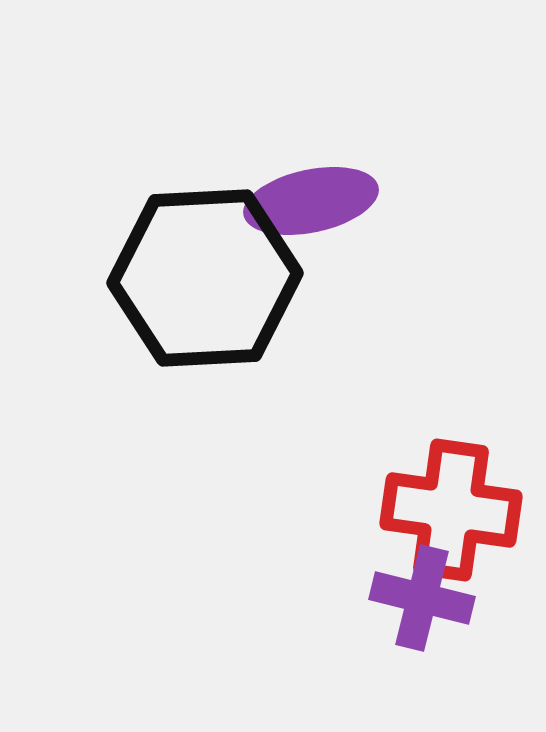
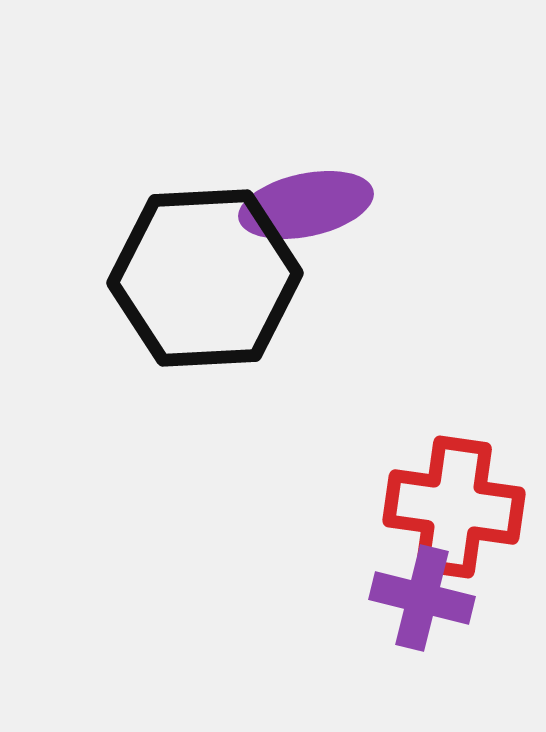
purple ellipse: moved 5 px left, 4 px down
red cross: moved 3 px right, 3 px up
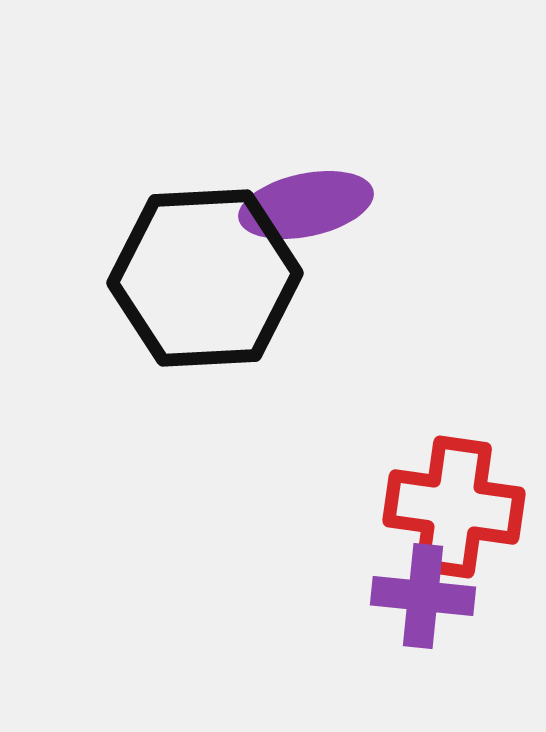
purple cross: moved 1 px right, 2 px up; rotated 8 degrees counterclockwise
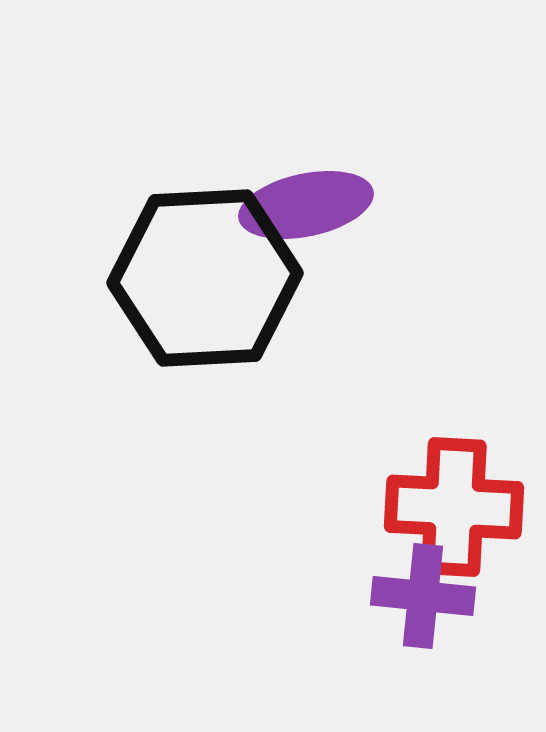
red cross: rotated 5 degrees counterclockwise
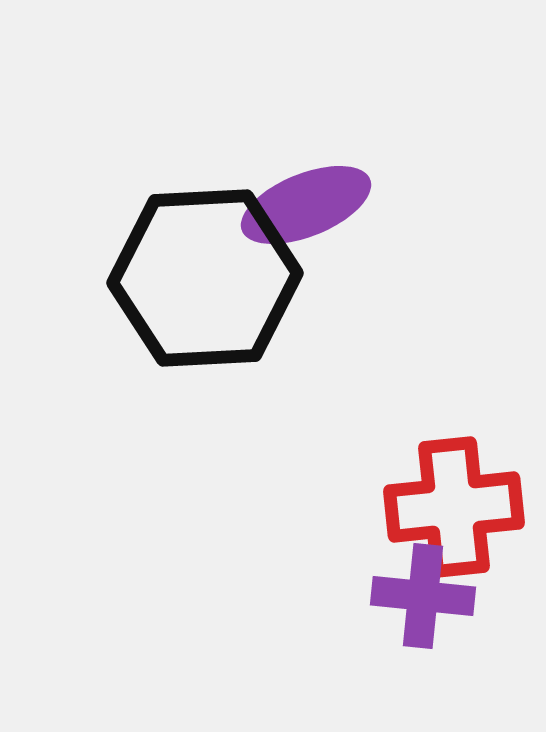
purple ellipse: rotated 10 degrees counterclockwise
red cross: rotated 9 degrees counterclockwise
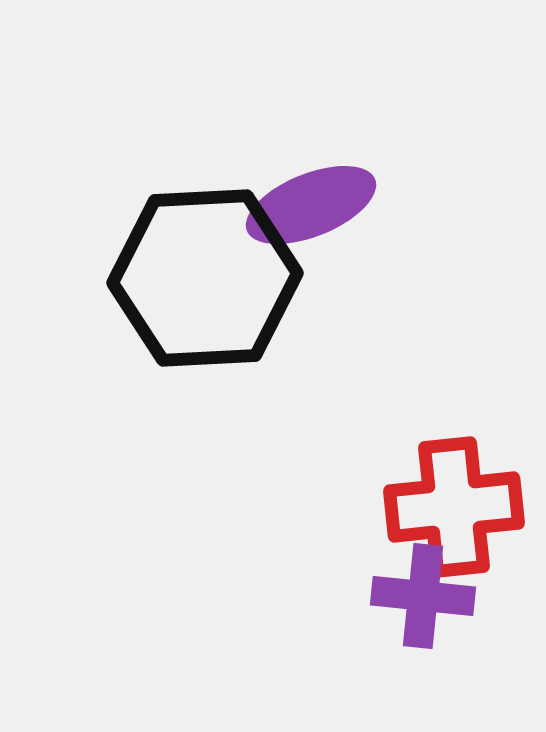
purple ellipse: moved 5 px right
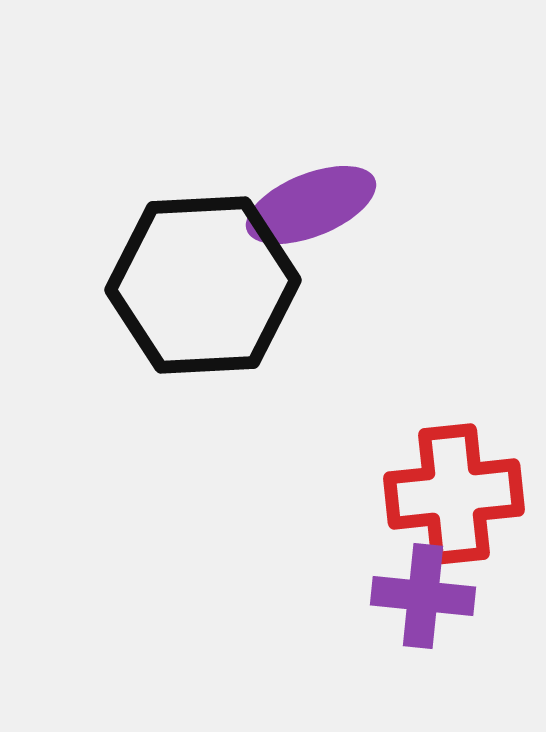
black hexagon: moved 2 px left, 7 px down
red cross: moved 13 px up
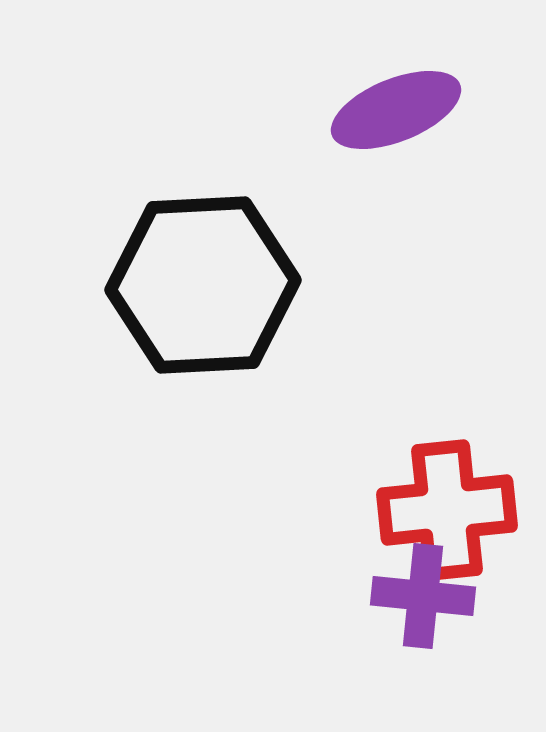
purple ellipse: moved 85 px right, 95 px up
red cross: moved 7 px left, 16 px down
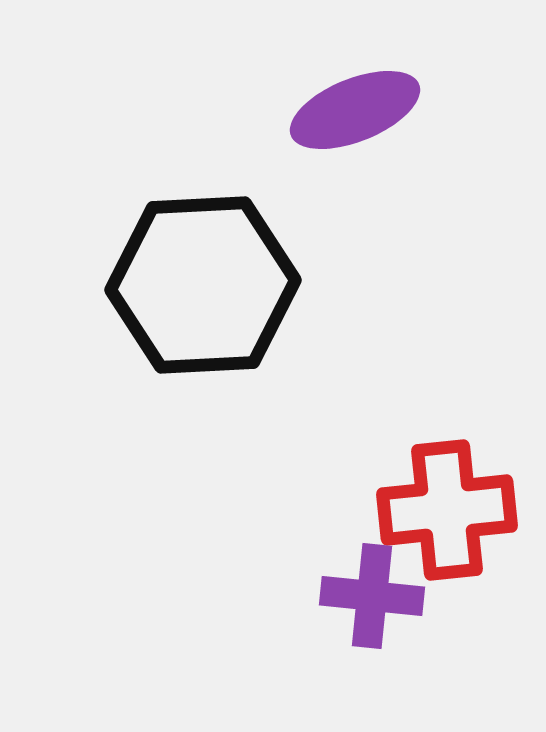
purple ellipse: moved 41 px left
purple cross: moved 51 px left
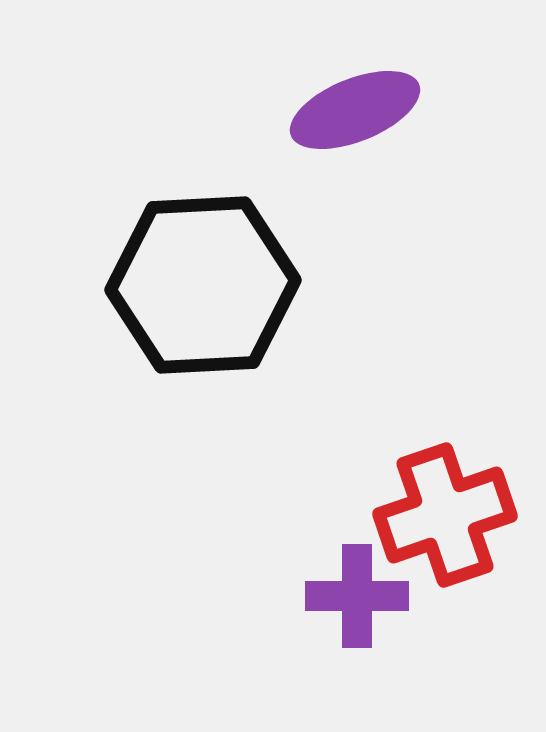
red cross: moved 2 px left, 5 px down; rotated 13 degrees counterclockwise
purple cross: moved 15 px left; rotated 6 degrees counterclockwise
